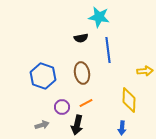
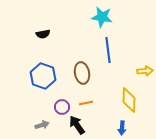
cyan star: moved 3 px right
black semicircle: moved 38 px left, 4 px up
orange line: rotated 16 degrees clockwise
black arrow: rotated 132 degrees clockwise
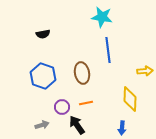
yellow diamond: moved 1 px right, 1 px up
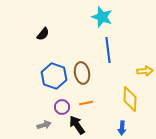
cyan star: rotated 10 degrees clockwise
black semicircle: rotated 40 degrees counterclockwise
blue hexagon: moved 11 px right
gray arrow: moved 2 px right
